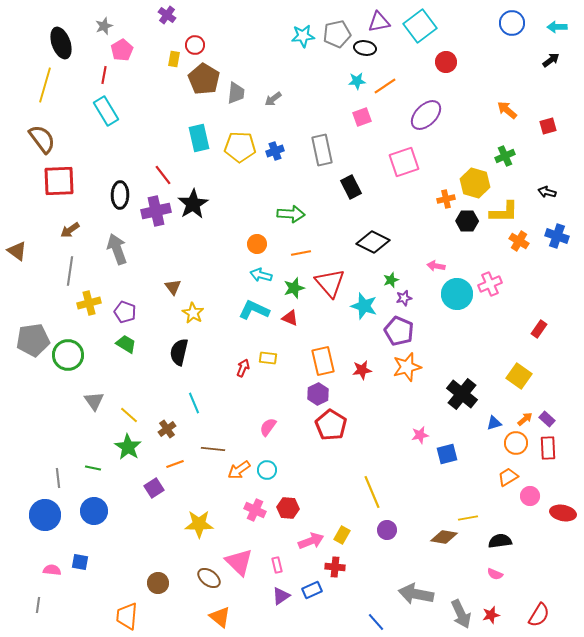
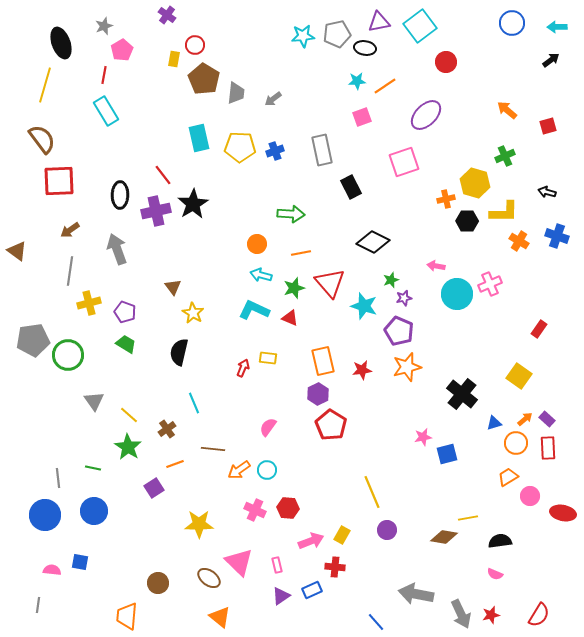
pink star at (420, 435): moved 3 px right, 2 px down
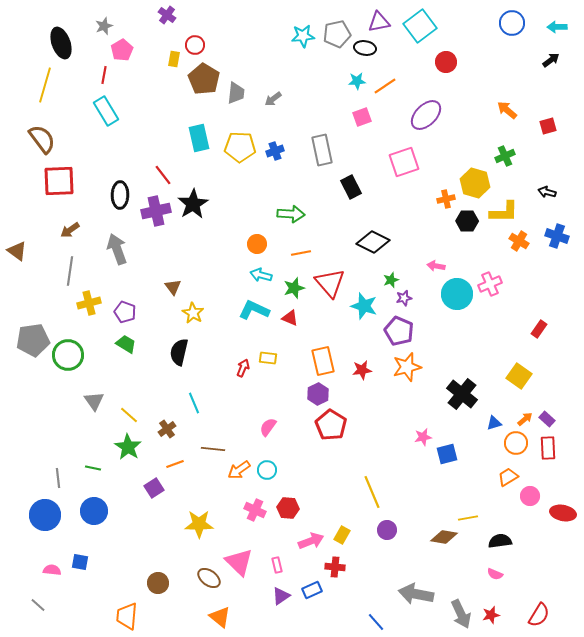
gray line at (38, 605): rotated 56 degrees counterclockwise
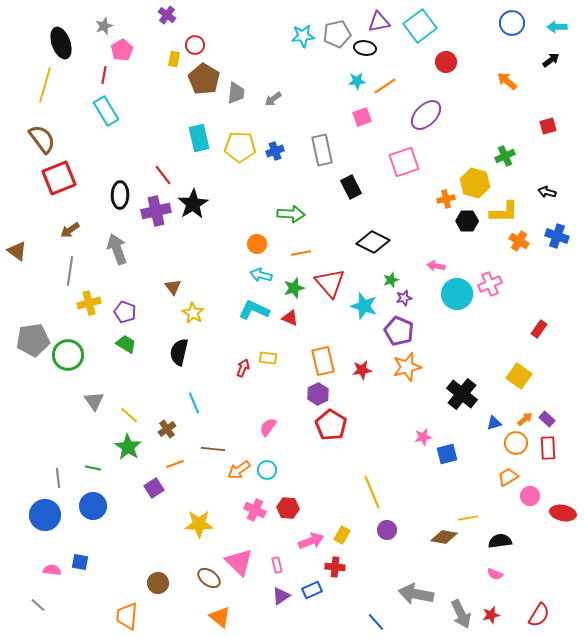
orange arrow at (507, 110): moved 29 px up
red square at (59, 181): moved 3 px up; rotated 20 degrees counterclockwise
blue circle at (94, 511): moved 1 px left, 5 px up
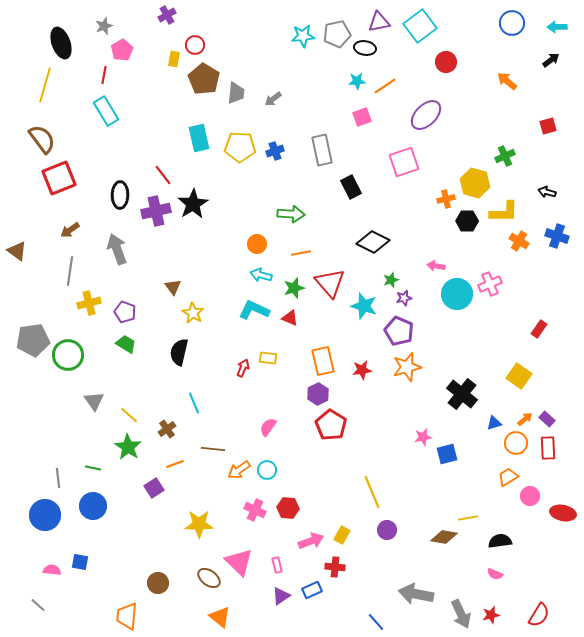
purple cross at (167, 15): rotated 24 degrees clockwise
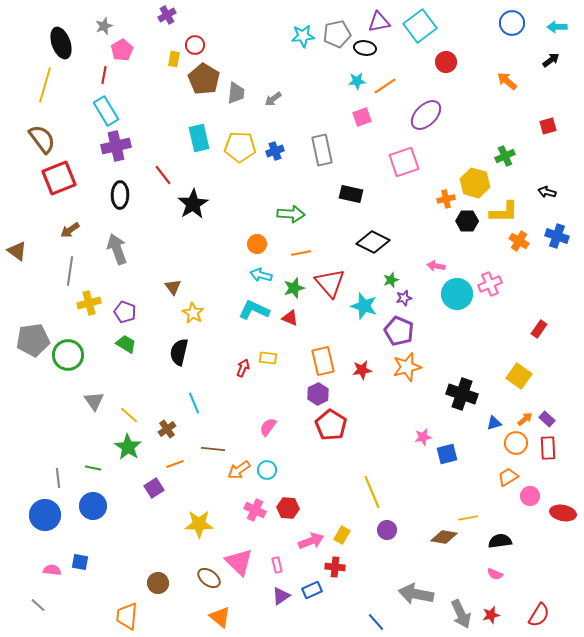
black rectangle at (351, 187): moved 7 px down; rotated 50 degrees counterclockwise
purple cross at (156, 211): moved 40 px left, 65 px up
black cross at (462, 394): rotated 20 degrees counterclockwise
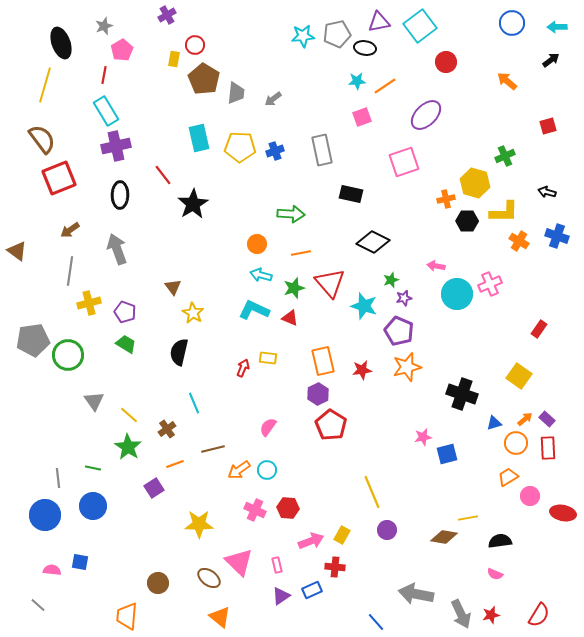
brown line at (213, 449): rotated 20 degrees counterclockwise
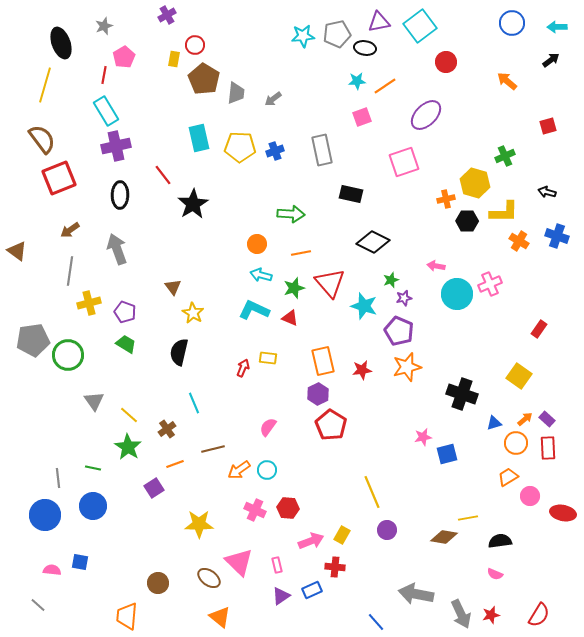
pink pentagon at (122, 50): moved 2 px right, 7 px down
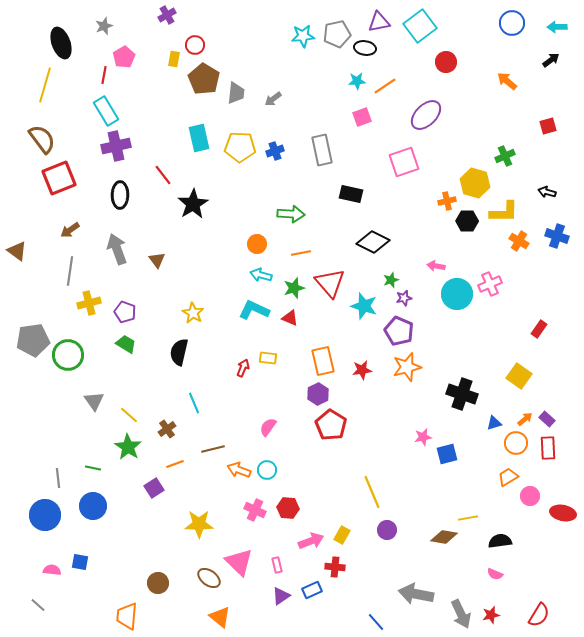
orange cross at (446, 199): moved 1 px right, 2 px down
brown triangle at (173, 287): moved 16 px left, 27 px up
orange arrow at (239, 470): rotated 55 degrees clockwise
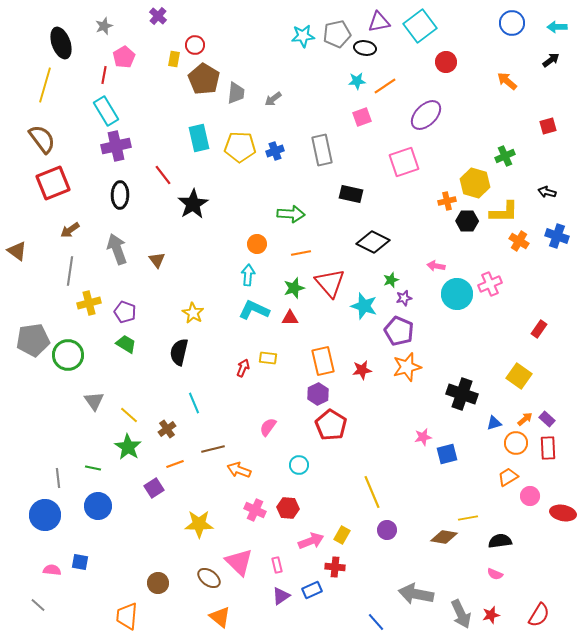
purple cross at (167, 15): moved 9 px left, 1 px down; rotated 18 degrees counterclockwise
red square at (59, 178): moved 6 px left, 5 px down
cyan arrow at (261, 275): moved 13 px left; rotated 80 degrees clockwise
red triangle at (290, 318): rotated 24 degrees counterclockwise
cyan circle at (267, 470): moved 32 px right, 5 px up
blue circle at (93, 506): moved 5 px right
